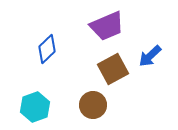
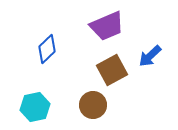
brown square: moved 1 px left, 1 px down
cyan hexagon: rotated 8 degrees clockwise
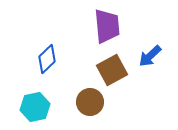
purple trapezoid: rotated 72 degrees counterclockwise
blue diamond: moved 10 px down
brown circle: moved 3 px left, 3 px up
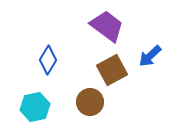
purple trapezoid: rotated 48 degrees counterclockwise
blue diamond: moved 1 px right, 1 px down; rotated 16 degrees counterclockwise
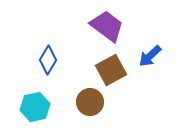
brown square: moved 1 px left
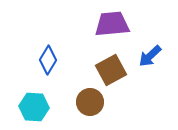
purple trapezoid: moved 5 px right, 2 px up; rotated 42 degrees counterclockwise
cyan hexagon: moved 1 px left; rotated 16 degrees clockwise
